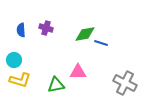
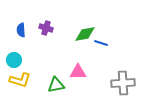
gray cross: moved 2 px left; rotated 30 degrees counterclockwise
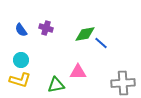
blue semicircle: rotated 32 degrees counterclockwise
blue line: rotated 24 degrees clockwise
cyan circle: moved 7 px right
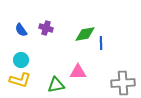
blue line: rotated 48 degrees clockwise
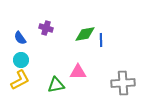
blue semicircle: moved 1 px left, 8 px down
blue line: moved 3 px up
yellow L-shape: rotated 45 degrees counterclockwise
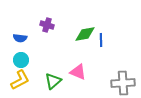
purple cross: moved 1 px right, 3 px up
blue semicircle: rotated 48 degrees counterclockwise
pink triangle: rotated 24 degrees clockwise
green triangle: moved 3 px left, 4 px up; rotated 30 degrees counterclockwise
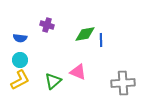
cyan circle: moved 1 px left
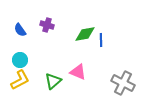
blue semicircle: moved 8 px up; rotated 48 degrees clockwise
gray cross: rotated 30 degrees clockwise
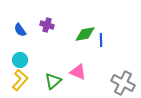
yellow L-shape: rotated 20 degrees counterclockwise
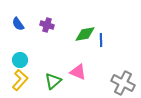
blue semicircle: moved 2 px left, 6 px up
